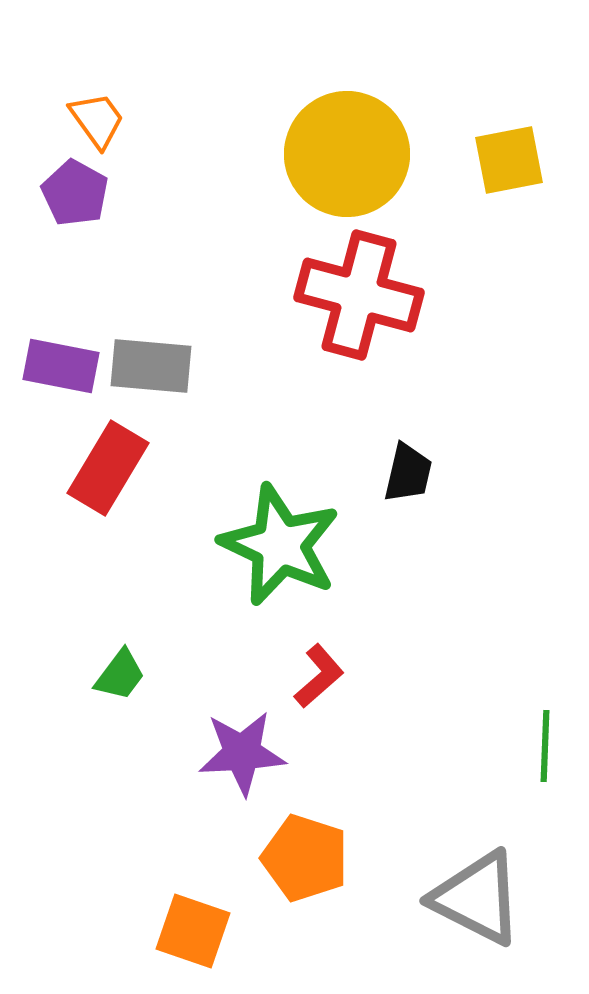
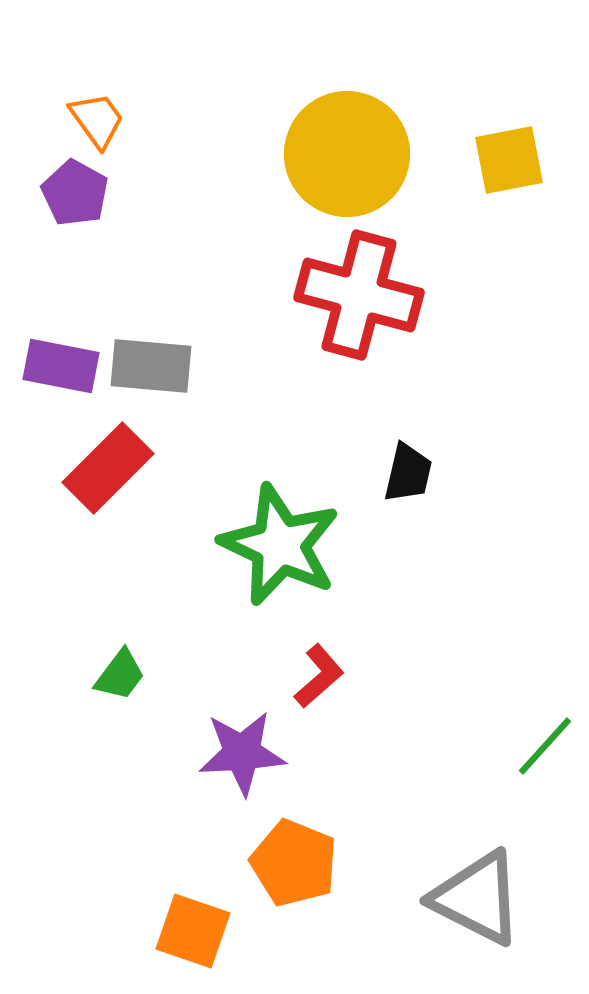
red rectangle: rotated 14 degrees clockwise
green line: rotated 40 degrees clockwise
orange pentagon: moved 11 px left, 5 px down; rotated 4 degrees clockwise
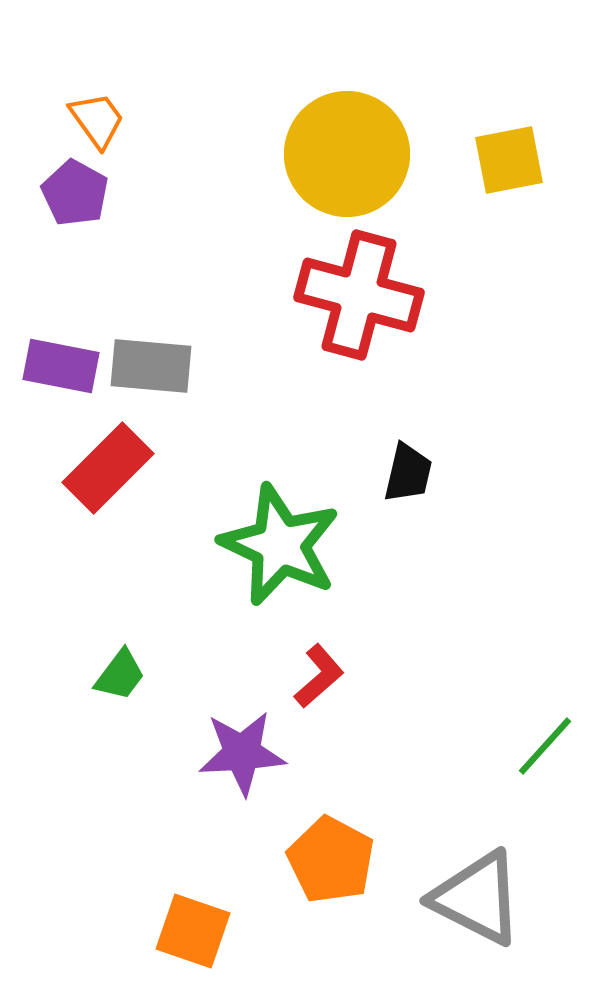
orange pentagon: moved 37 px right, 3 px up; rotated 6 degrees clockwise
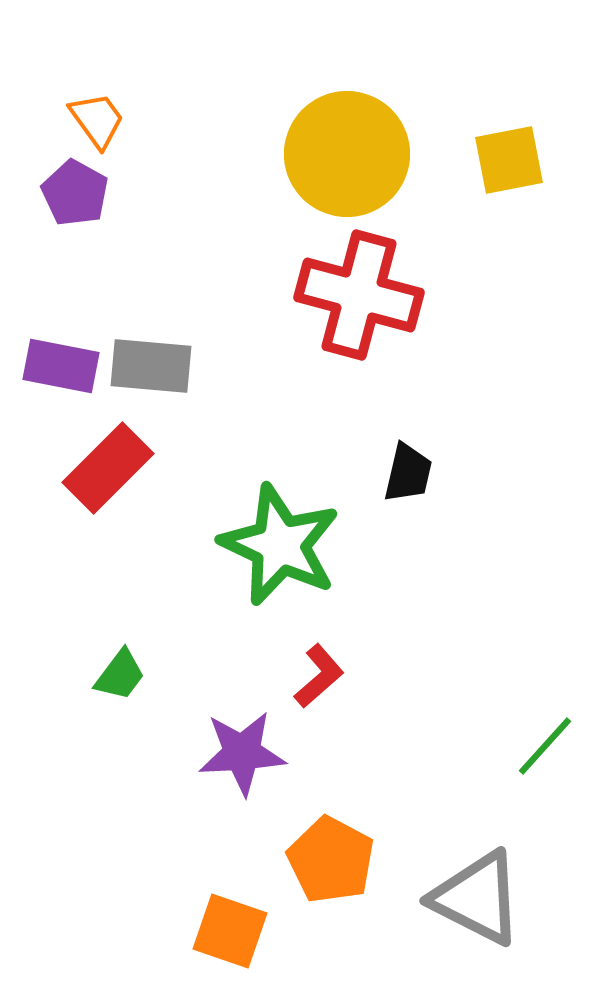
orange square: moved 37 px right
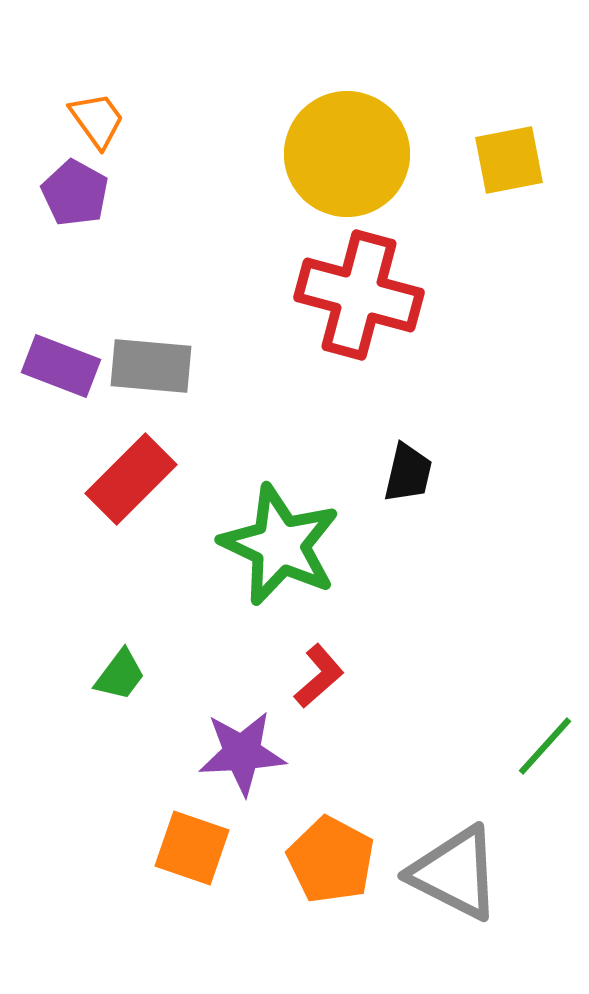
purple rectangle: rotated 10 degrees clockwise
red rectangle: moved 23 px right, 11 px down
gray triangle: moved 22 px left, 25 px up
orange square: moved 38 px left, 83 px up
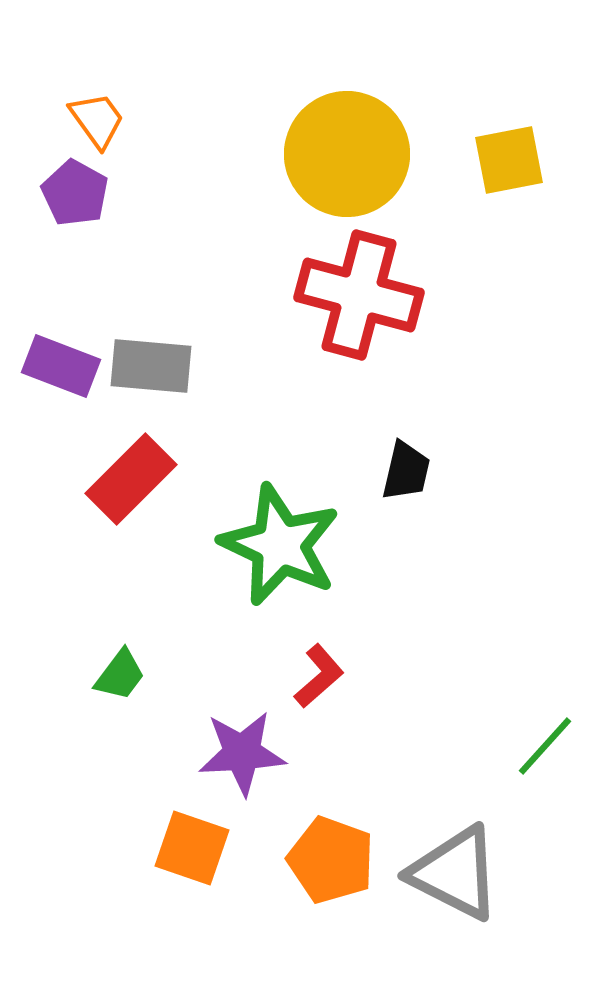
black trapezoid: moved 2 px left, 2 px up
orange pentagon: rotated 8 degrees counterclockwise
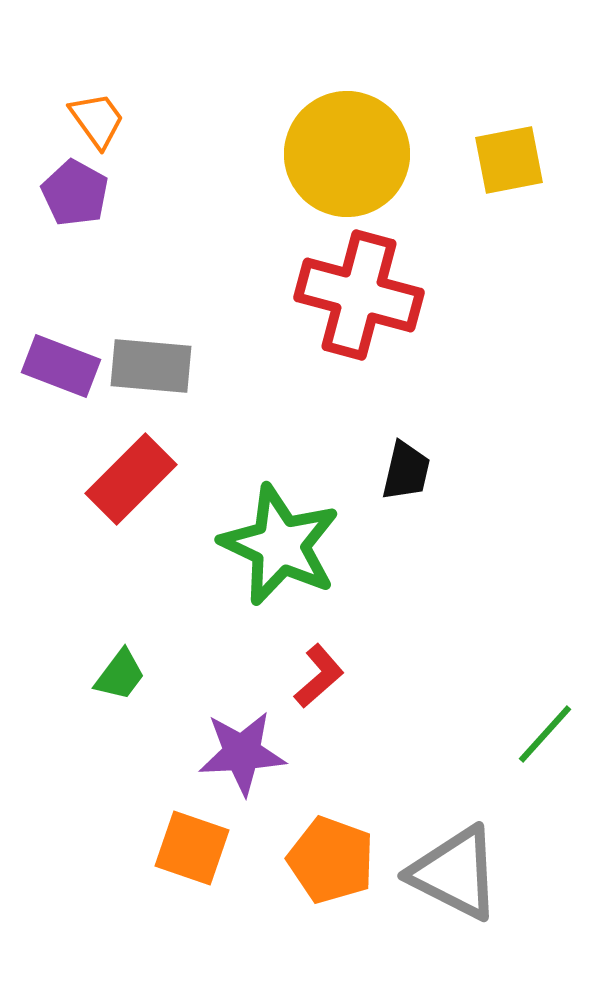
green line: moved 12 px up
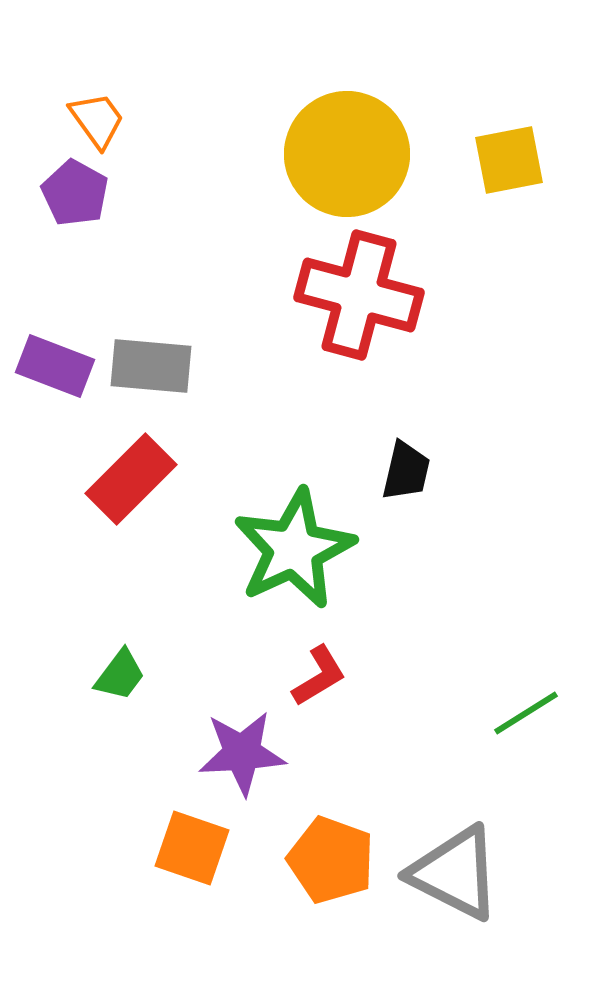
purple rectangle: moved 6 px left
green star: moved 14 px right, 4 px down; rotated 22 degrees clockwise
red L-shape: rotated 10 degrees clockwise
green line: moved 19 px left, 21 px up; rotated 16 degrees clockwise
